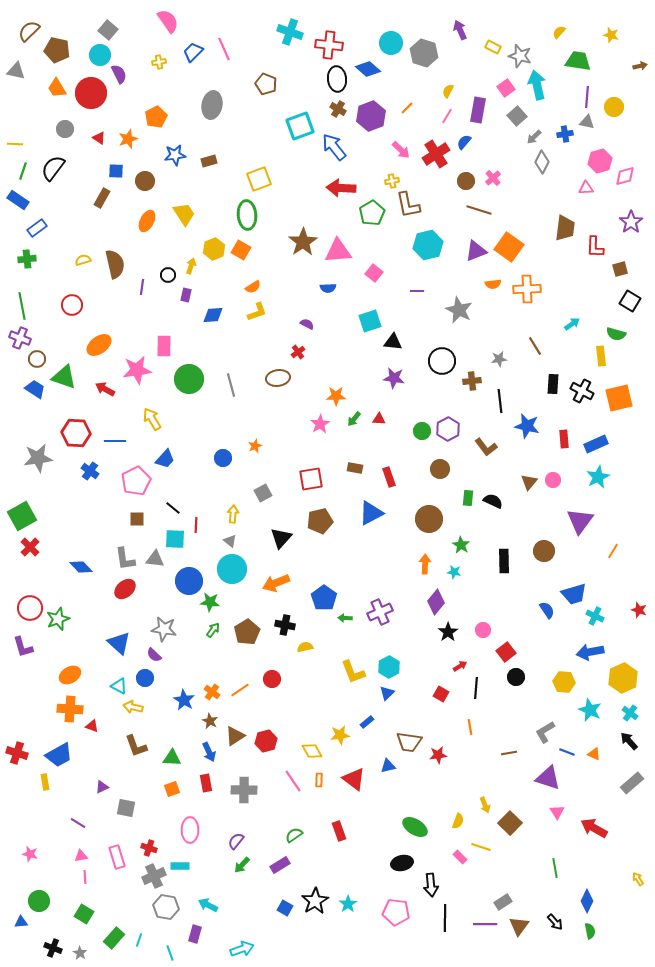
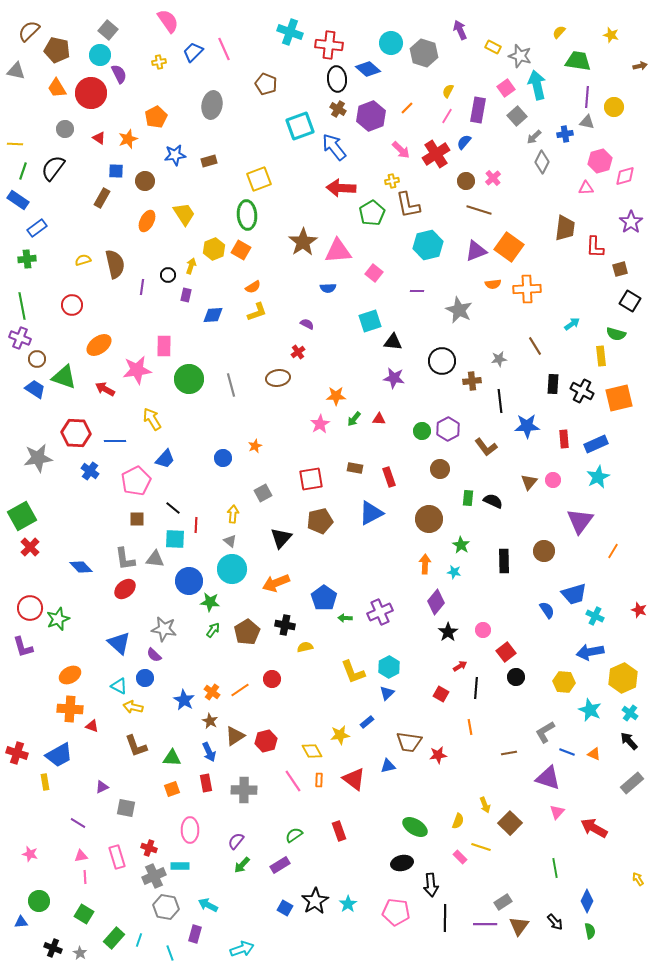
blue star at (527, 426): rotated 15 degrees counterclockwise
pink triangle at (557, 812): rotated 14 degrees clockwise
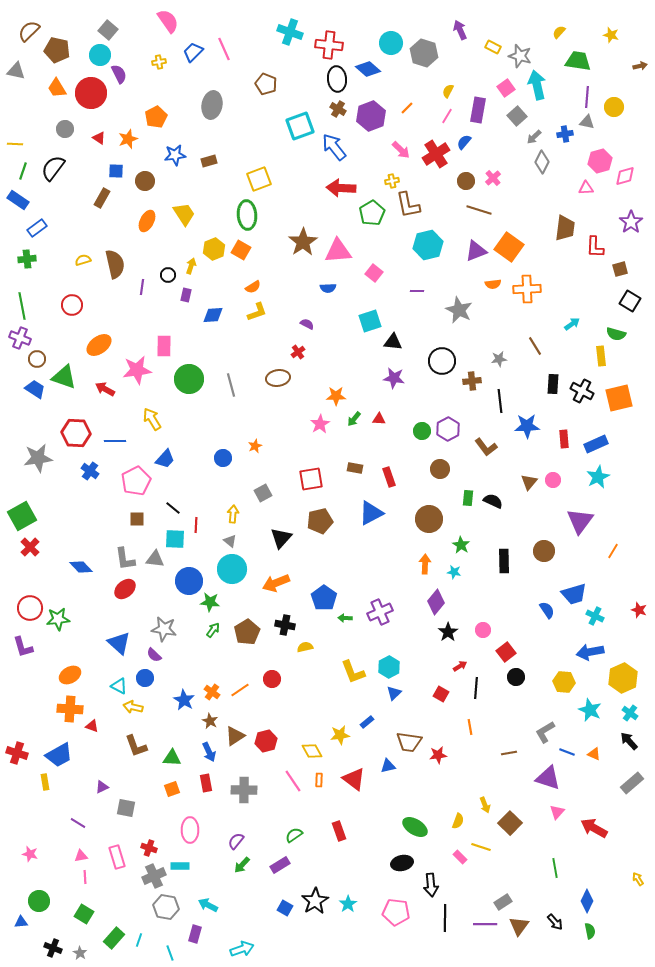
green star at (58, 619): rotated 15 degrees clockwise
blue triangle at (387, 693): moved 7 px right
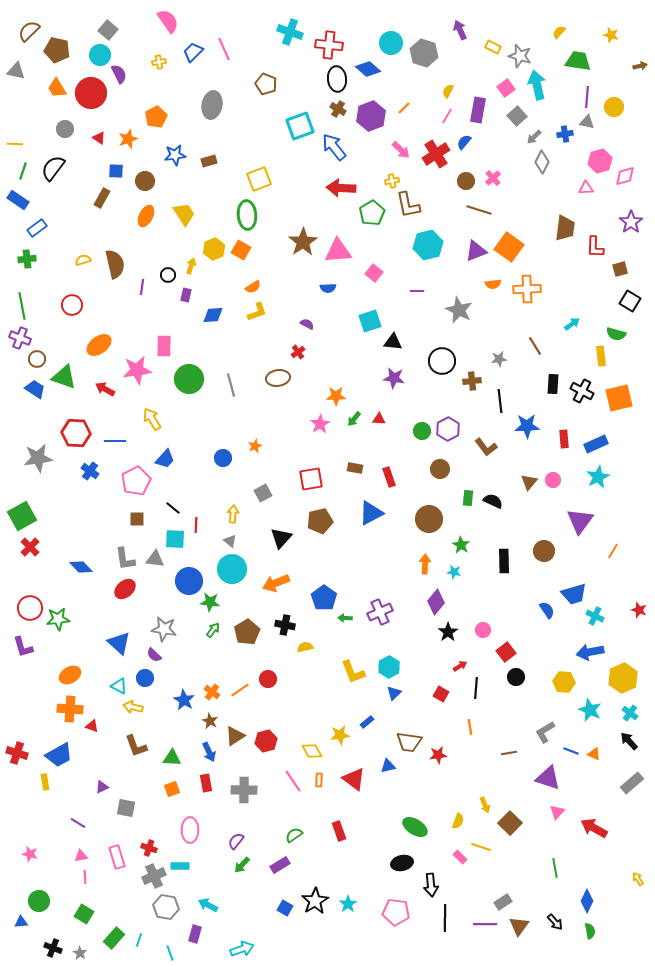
orange line at (407, 108): moved 3 px left
orange ellipse at (147, 221): moved 1 px left, 5 px up
red circle at (272, 679): moved 4 px left
blue line at (567, 752): moved 4 px right, 1 px up
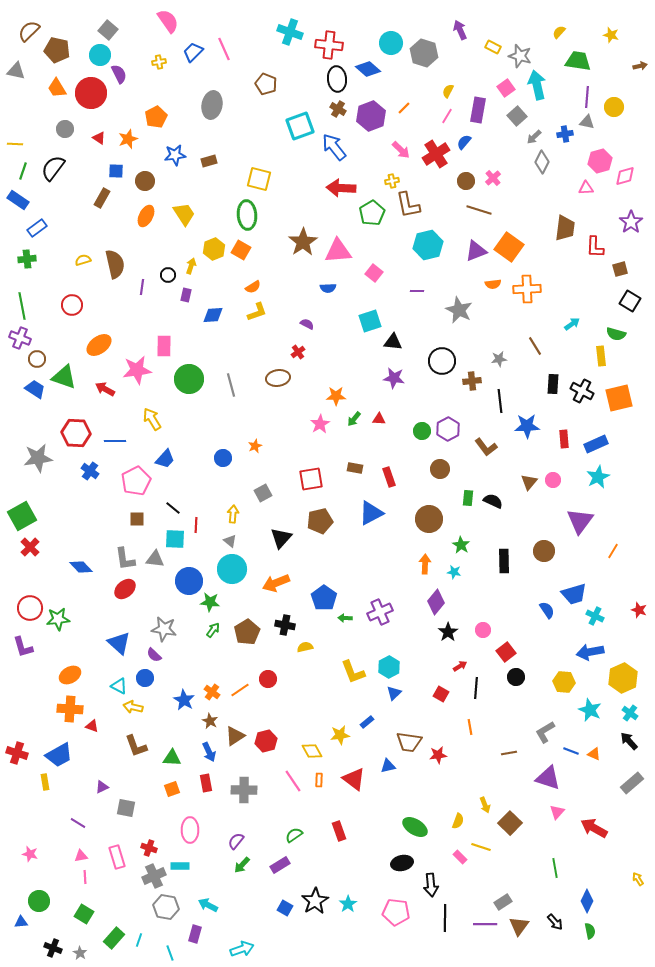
yellow square at (259, 179): rotated 35 degrees clockwise
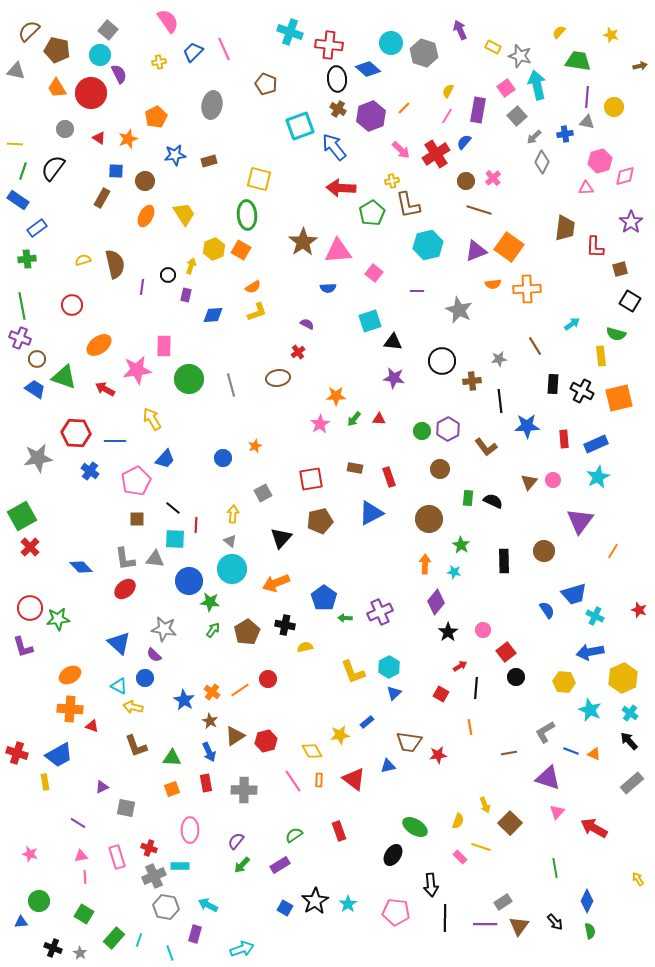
black ellipse at (402, 863): moved 9 px left, 8 px up; rotated 45 degrees counterclockwise
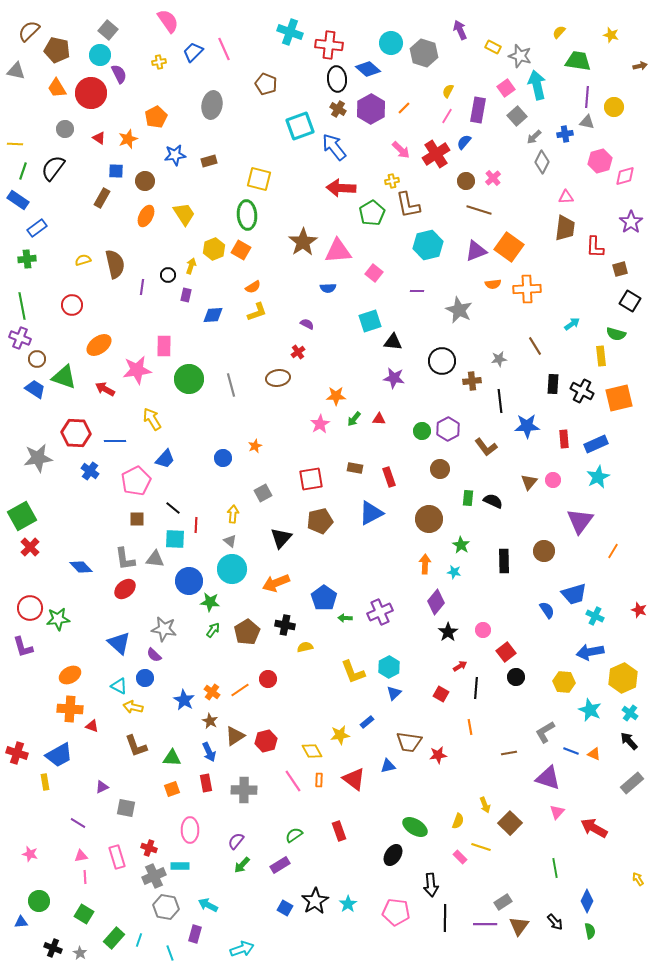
purple hexagon at (371, 116): moved 7 px up; rotated 8 degrees counterclockwise
pink triangle at (586, 188): moved 20 px left, 9 px down
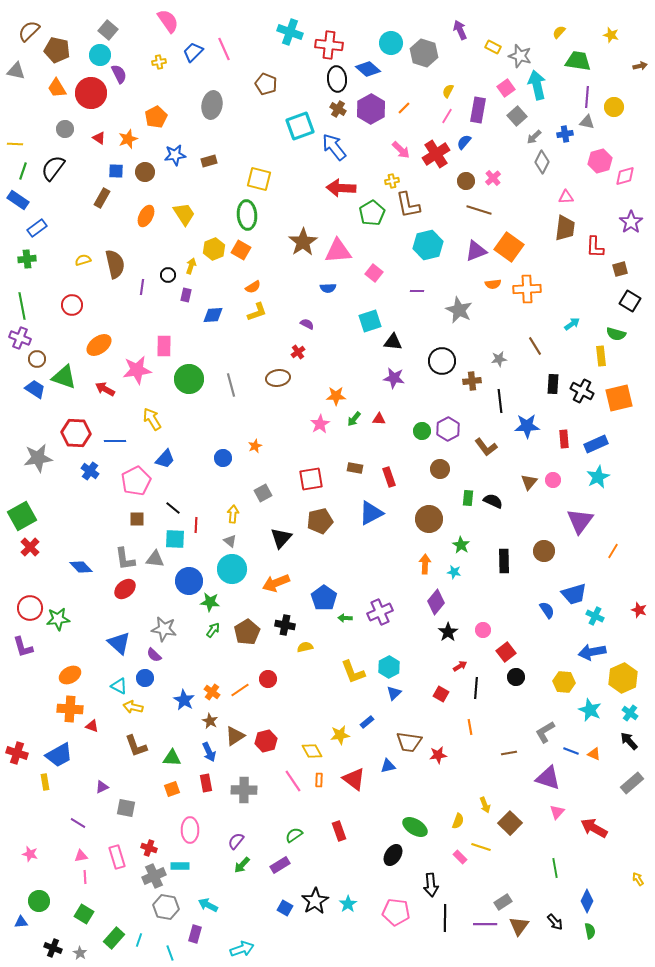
brown circle at (145, 181): moved 9 px up
blue arrow at (590, 652): moved 2 px right
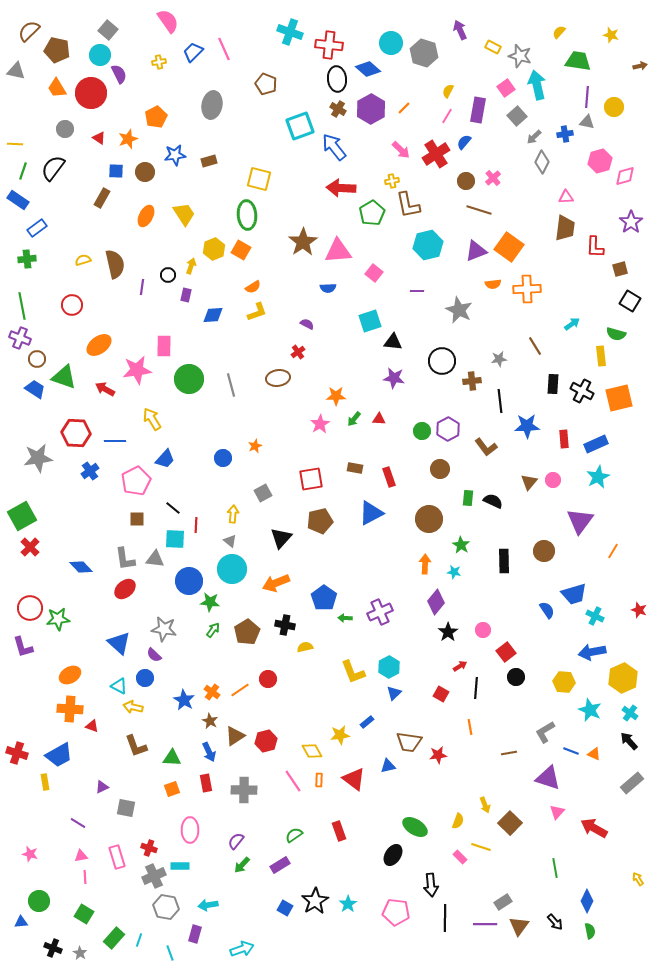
blue cross at (90, 471): rotated 18 degrees clockwise
cyan arrow at (208, 905): rotated 36 degrees counterclockwise
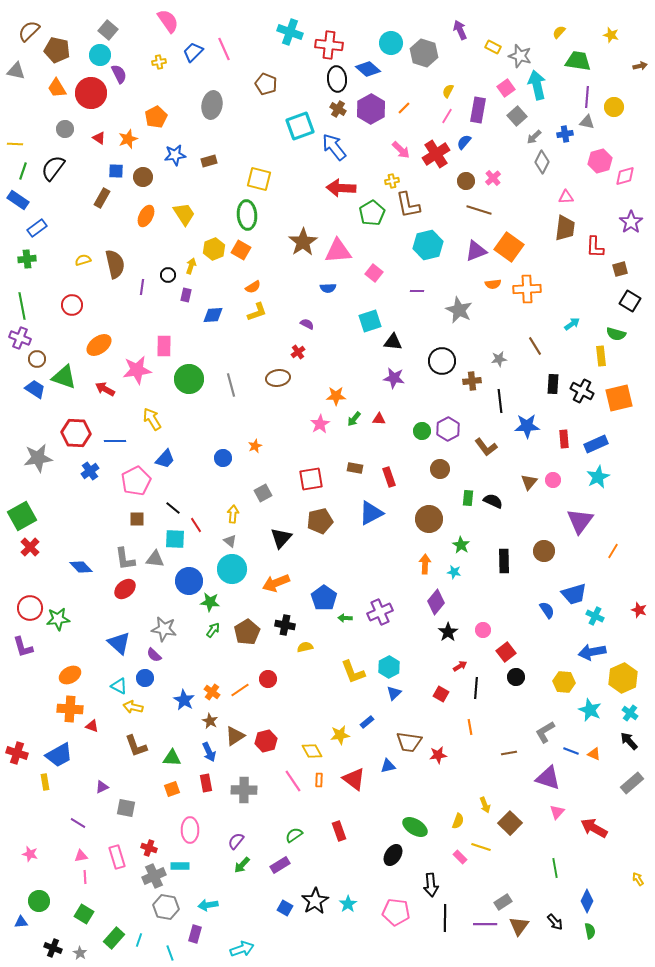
brown circle at (145, 172): moved 2 px left, 5 px down
red line at (196, 525): rotated 35 degrees counterclockwise
